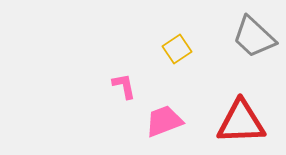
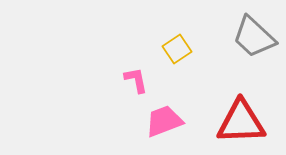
pink L-shape: moved 12 px right, 6 px up
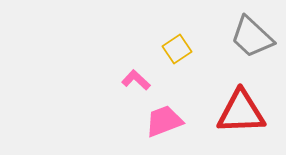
gray trapezoid: moved 2 px left
pink L-shape: rotated 36 degrees counterclockwise
red triangle: moved 10 px up
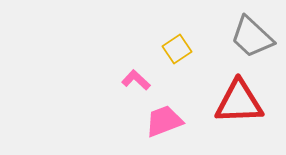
red triangle: moved 2 px left, 10 px up
